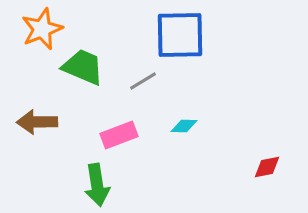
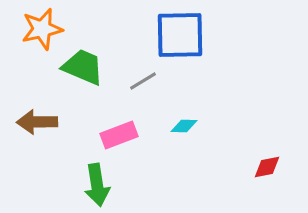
orange star: rotated 9 degrees clockwise
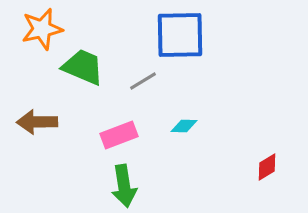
red diamond: rotated 20 degrees counterclockwise
green arrow: moved 27 px right, 1 px down
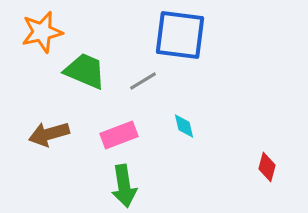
orange star: moved 3 px down
blue square: rotated 8 degrees clockwise
green trapezoid: moved 2 px right, 4 px down
brown arrow: moved 12 px right, 12 px down; rotated 15 degrees counterclockwise
cyan diamond: rotated 76 degrees clockwise
red diamond: rotated 44 degrees counterclockwise
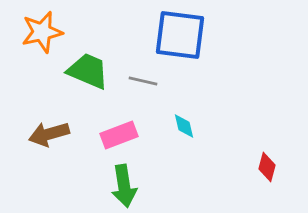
green trapezoid: moved 3 px right
gray line: rotated 44 degrees clockwise
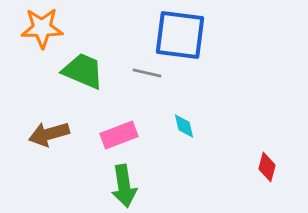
orange star: moved 4 px up; rotated 12 degrees clockwise
green trapezoid: moved 5 px left
gray line: moved 4 px right, 8 px up
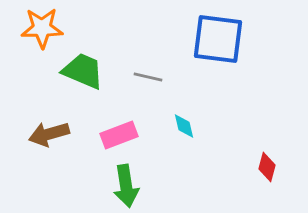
blue square: moved 38 px right, 4 px down
gray line: moved 1 px right, 4 px down
green arrow: moved 2 px right
